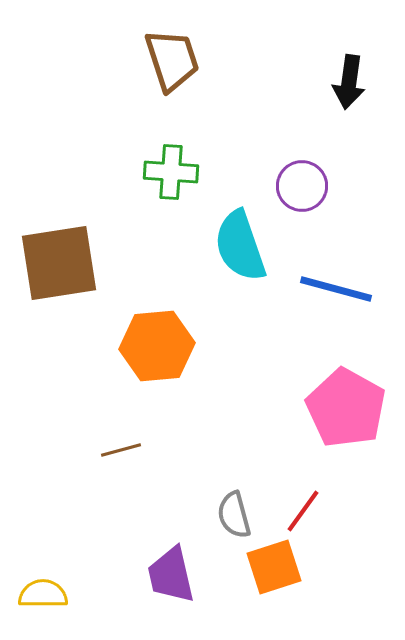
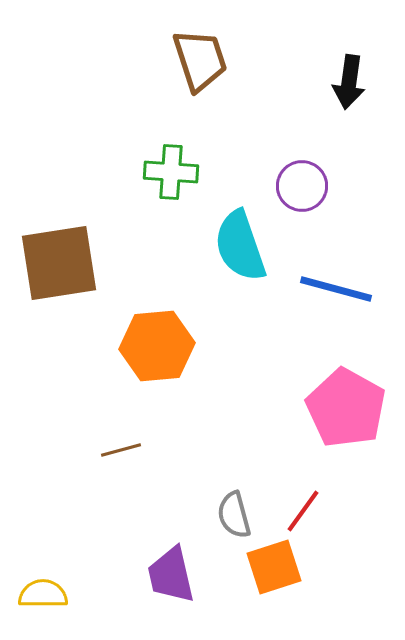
brown trapezoid: moved 28 px right
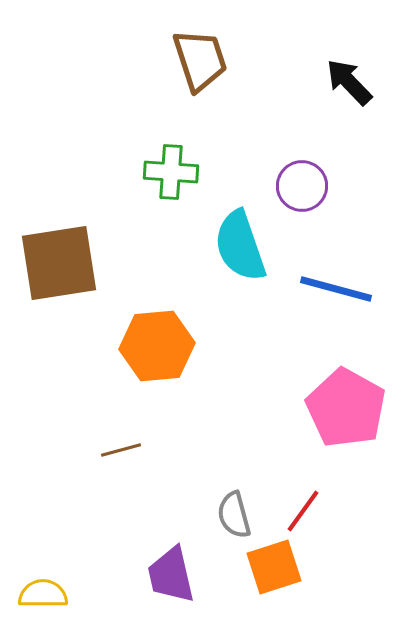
black arrow: rotated 128 degrees clockwise
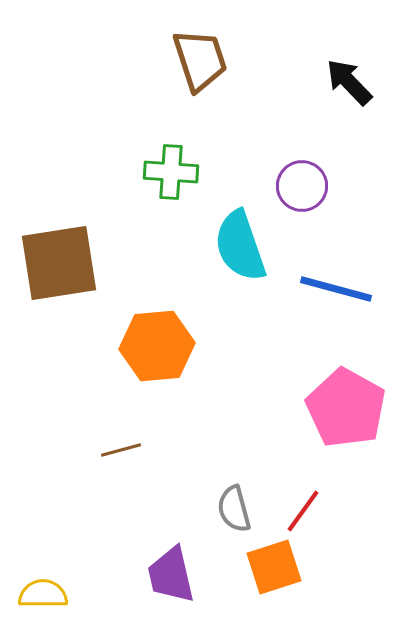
gray semicircle: moved 6 px up
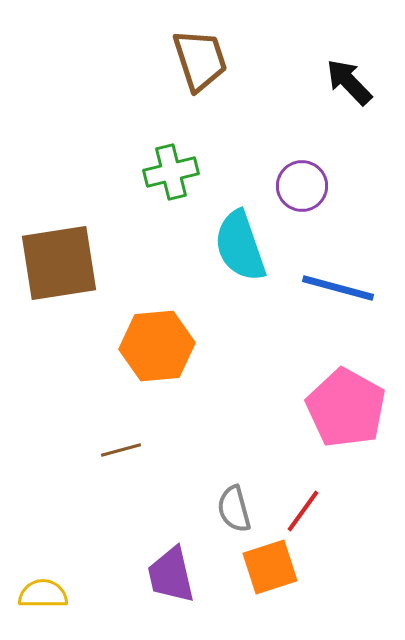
green cross: rotated 18 degrees counterclockwise
blue line: moved 2 px right, 1 px up
orange square: moved 4 px left
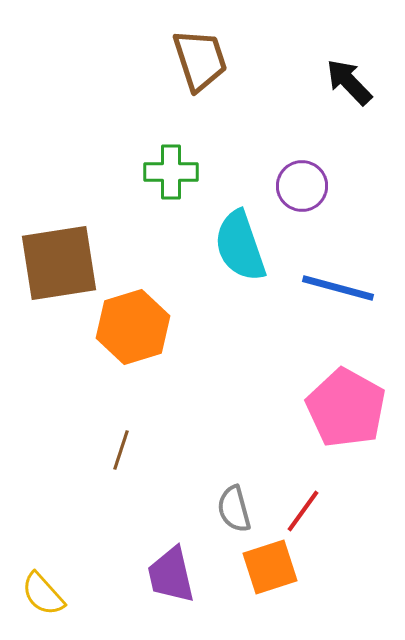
green cross: rotated 14 degrees clockwise
orange hexagon: moved 24 px left, 19 px up; rotated 12 degrees counterclockwise
brown line: rotated 57 degrees counterclockwise
yellow semicircle: rotated 132 degrees counterclockwise
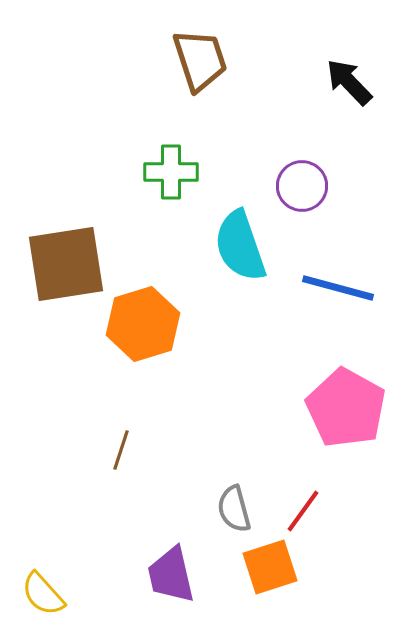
brown square: moved 7 px right, 1 px down
orange hexagon: moved 10 px right, 3 px up
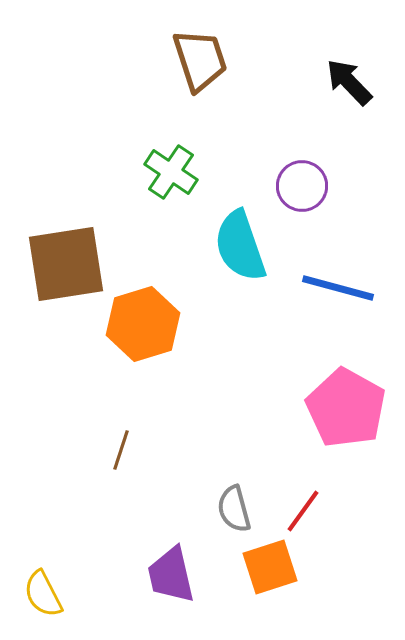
green cross: rotated 34 degrees clockwise
yellow semicircle: rotated 15 degrees clockwise
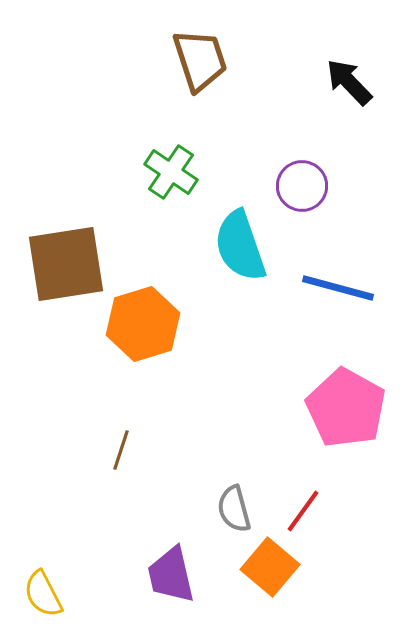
orange square: rotated 32 degrees counterclockwise
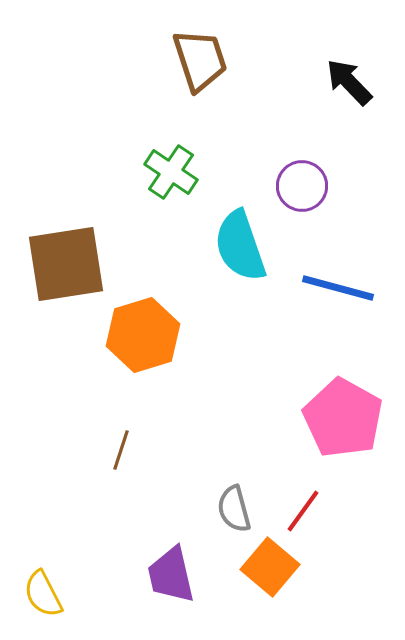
orange hexagon: moved 11 px down
pink pentagon: moved 3 px left, 10 px down
